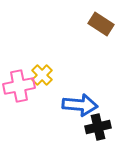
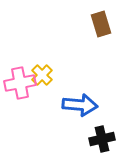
brown rectangle: rotated 40 degrees clockwise
pink cross: moved 1 px right, 3 px up
black cross: moved 4 px right, 12 px down
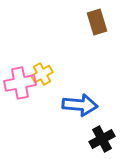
brown rectangle: moved 4 px left, 2 px up
yellow cross: moved 1 px up; rotated 15 degrees clockwise
black cross: rotated 15 degrees counterclockwise
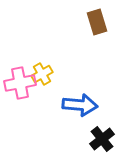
black cross: rotated 10 degrees counterclockwise
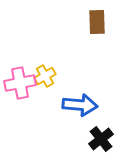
brown rectangle: rotated 15 degrees clockwise
yellow cross: moved 3 px right, 2 px down
black cross: moved 1 px left
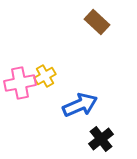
brown rectangle: rotated 45 degrees counterclockwise
blue arrow: rotated 28 degrees counterclockwise
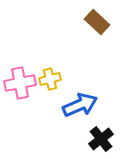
yellow cross: moved 5 px right, 3 px down; rotated 15 degrees clockwise
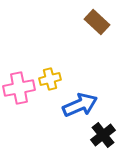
pink cross: moved 1 px left, 5 px down
black cross: moved 2 px right, 4 px up
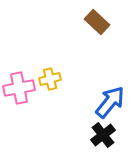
blue arrow: moved 30 px right, 3 px up; rotated 28 degrees counterclockwise
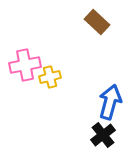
yellow cross: moved 2 px up
pink cross: moved 6 px right, 23 px up
blue arrow: rotated 24 degrees counterclockwise
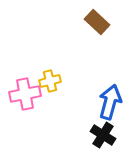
pink cross: moved 29 px down
yellow cross: moved 4 px down
black cross: rotated 20 degrees counterclockwise
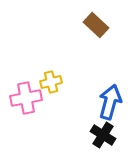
brown rectangle: moved 1 px left, 3 px down
yellow cross: moved 1 px right, 1 px down
pink cross: moved 1 px right, 4 px down
